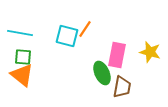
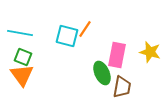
green square: rotated 18 degrees clockwise
orange triangle: rotated 15 degrees clockwise
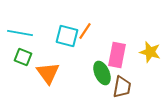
orange line: moved 2 px down
orange triangle: moved 26 px right, 2 px up
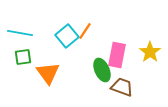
cyan square: rotated 35 degrees clockwise
yellow star: rotated 20 degrees clockwise
green square: rotated 30 degrees counterclockwise
green ellipse: moved 3 px up
brown trapezoid: rotated 80 degrees counterclockwise
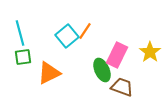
cyan line: rotated 65 degrees clockwise
pink rectangle: rotated 15 degrees clockwise
orange triangle: moved 1 px right; rotated 40 degrees clockwise
